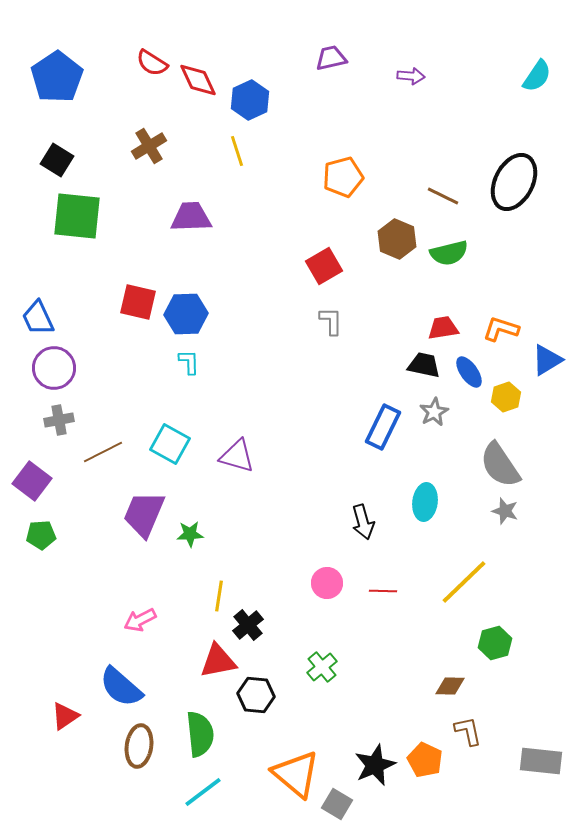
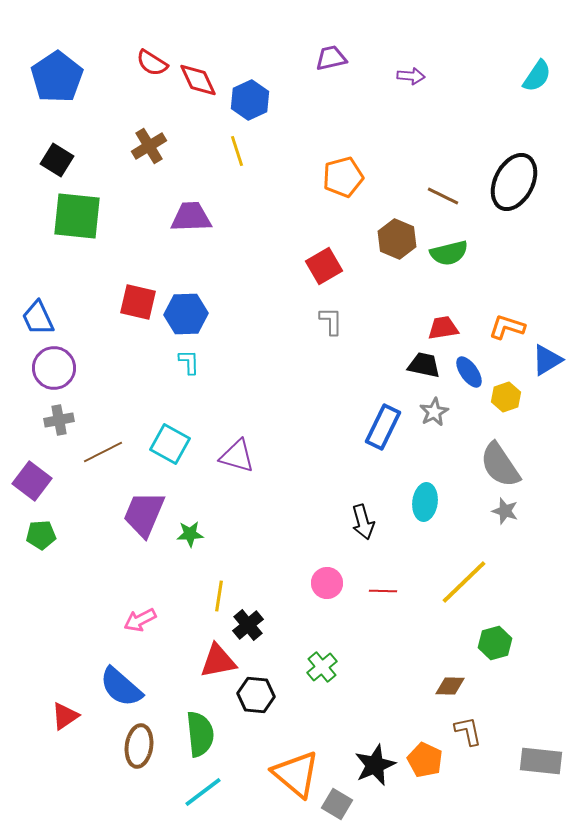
orange L-shape at (501, 329): moved 6 px right, 2 px up
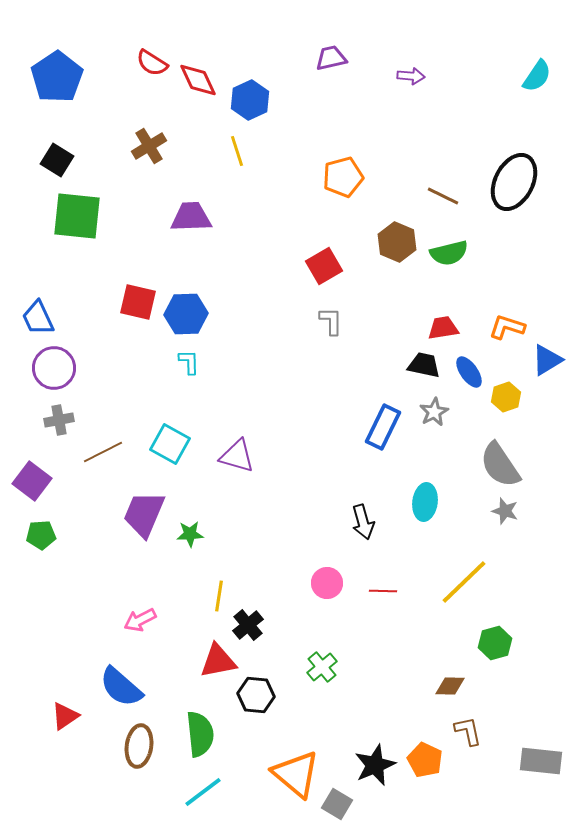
brown hexagon at (397, 239): moved 3 px down
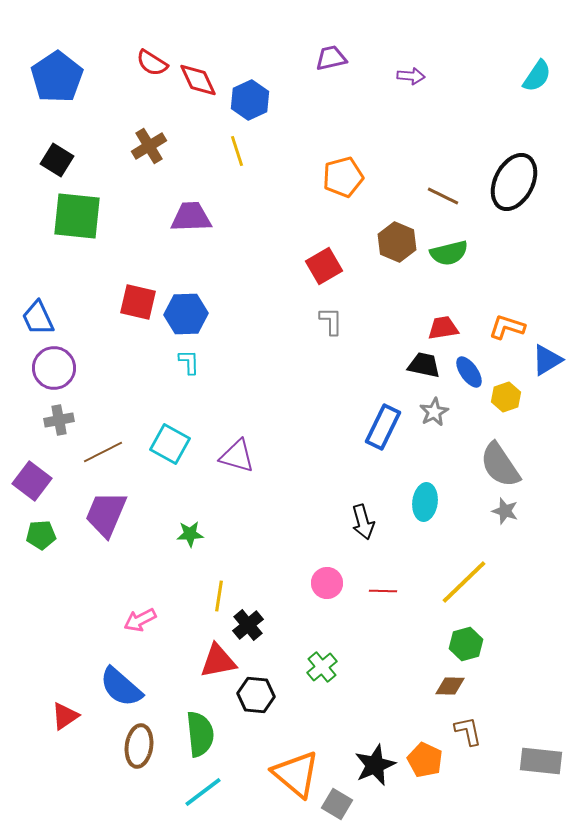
purple trapezoid at (144, 514): moved 38 px left
green hexagon at (495, 643): moved 29 px left, 1 px down
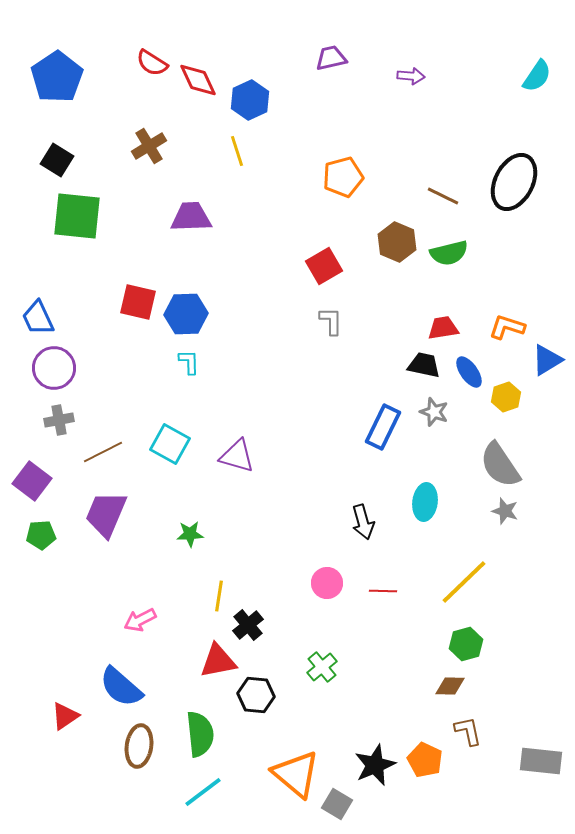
gray star at (434, 412): rotated 24 degrees counterclockwise
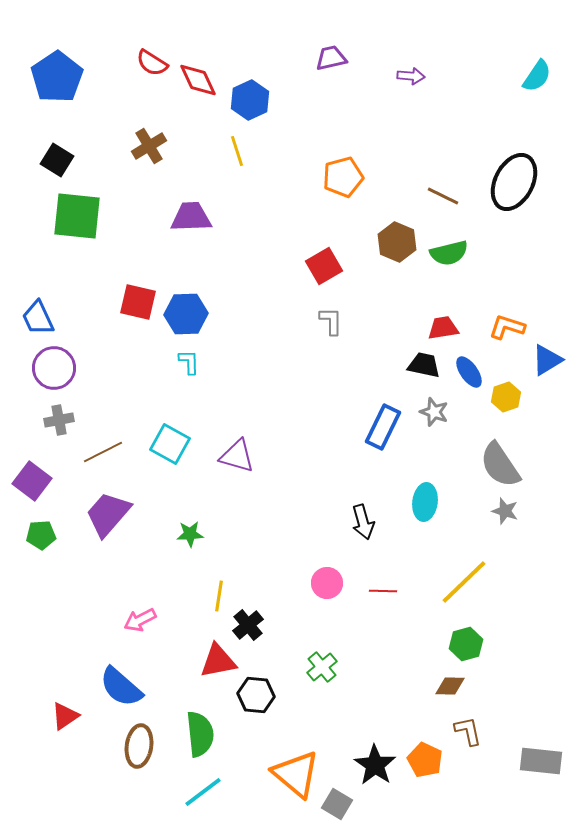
purple trapezoid at (106, 514): moved 2 px right; rotated 18 degrees clockwise
black star at (375, 765): rotated 15 degrees counterclockwise
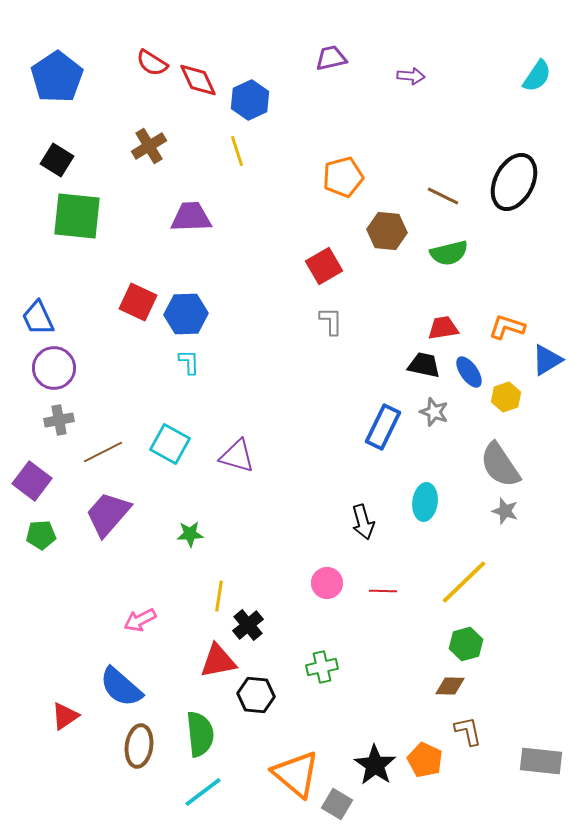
brown hexagon at (397, 242): moved 10 px left, 11 px up; rotated 18 degrees counterclockwise
red square at (138, 302): rotated 12 degrees clockwise
green cross at (322, 667): rotated 28 degrees clockwise
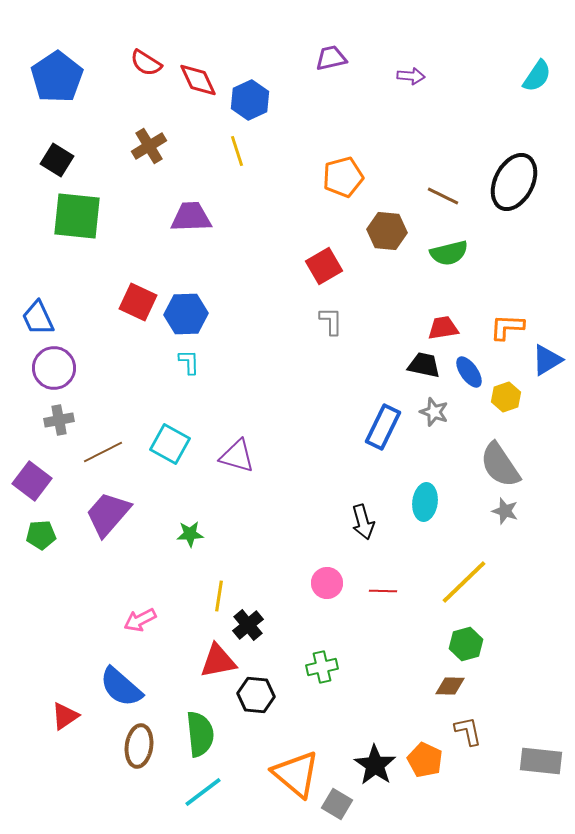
red semicircle at (152, 63): moved 6 px left
orange L-shape at (507, 327): rotated 15 degrees counterclockwise
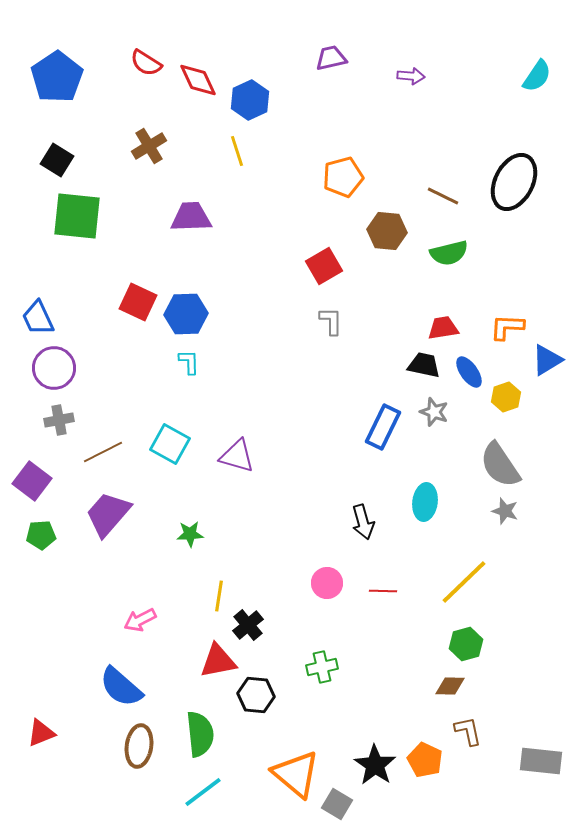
red triangle at (65, 716): moved 24 px left, 17 px down; rotated 12 degrees clockwise
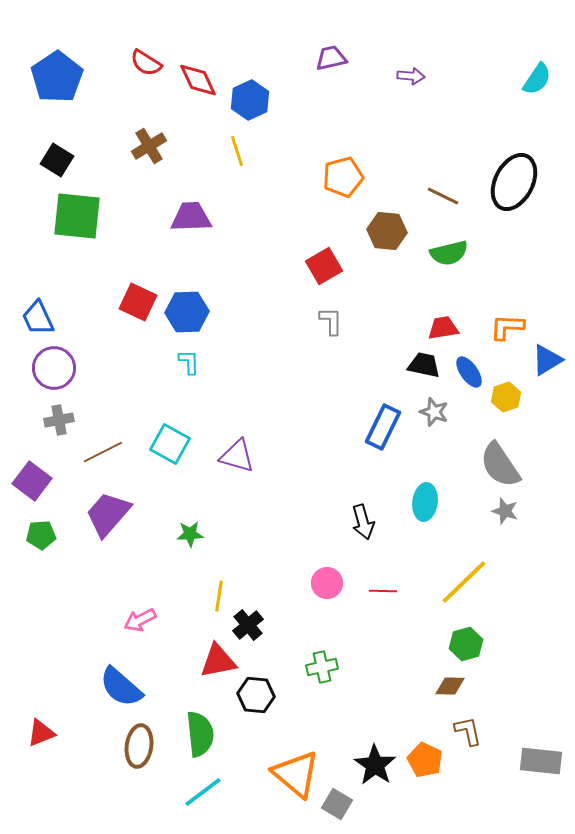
cyan semicircle at (537, 76): moved 3 px down
blue hexagon at (186, 314): moved 1 px right, 2 px up
